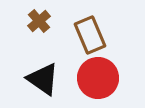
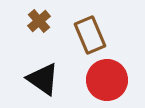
red circle: moved 9 px right, 2 px down
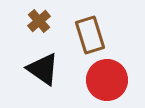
brown rectangle: rotated 6 degrees clockwise
black triangle: moved 10 px up
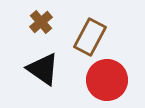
brown cross: moved 2 px right, 1 px down
brown rectangle: moved 2 px down; rotated 45 degrees clockwise
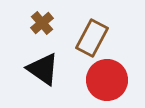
brown cross: moved 1 px right, 1 px down
brown rectangle: moved 2 px right, 1 px down
